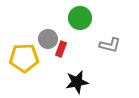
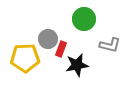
green circle: moved 4 px right, 1 px down
yellow pentagon: moved 1 px right
black star: moved 17 px up
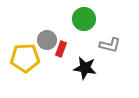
gray circle: moved 1 px left, 1 px down
black star: moved 8 px right, 3 px down; rotated 20 degrees clockwise
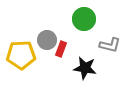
yellow pentagon: moved 4 px left, 3 px up
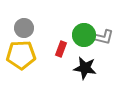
green circle: moved 16 px down
gray circle: moved 23 px left, 12 px up
gray L-shape: moved 7 px left, 8 px up
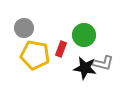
gray L-shape: moved 26 px down
yellow pentagon: moved 14 px right; rotated 12 degrees clockwise
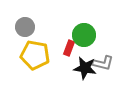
gray circle: moved 1 px right, 1 px up
red rectangle: moved 8 px right, 1 px up
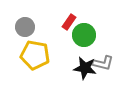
red rectangle: moved 26 px up; rotated 14 degrees clockwise
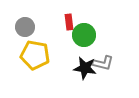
red rectangle: rotated 42 degrees counterclockwise
